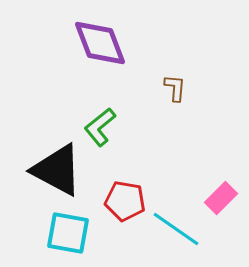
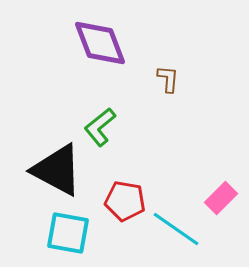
brown L-shape: moved 7 px left, 9 px up
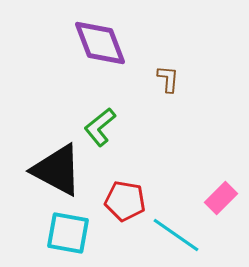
cyan line: moved 6 px down
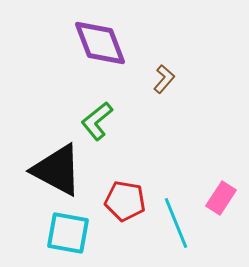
brown L-shape: moved 4 px left; rotated 36 degrees clockwise
green L-shape: moved 3 px left, 6 px up
pink rectangle: rotated 12 degrees counterclockwise
cyan line: moved 12 px up; rotated 33 degrees clockwise
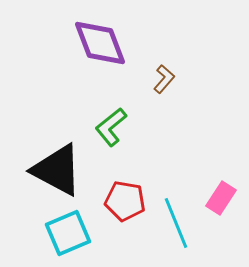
green L-shape: moved 14 px right, 6 px down
cyan square: rotated 33 degrees counterclockwise
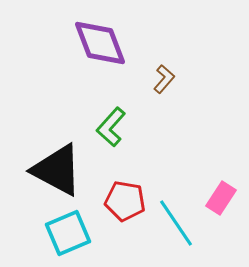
green L-shape: rotated 9 degrees counterclockwise
cyan line: rotated 12 degrees counterclockwise
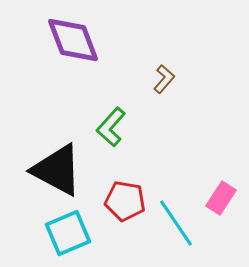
purple diamond: moved 27 px left, 3 px up
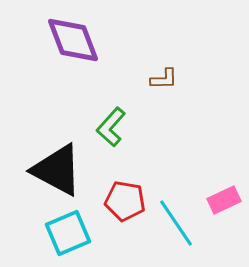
brown L-shape: rotated 48 degrees clockwise
pink rectangle: moved 3 px right, 2 px down; rotated 32 degrees clockwise
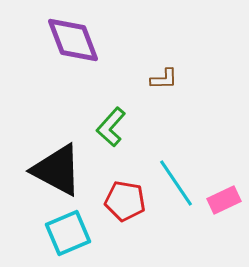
cyan line: moved 40 px up
